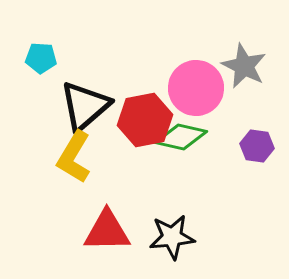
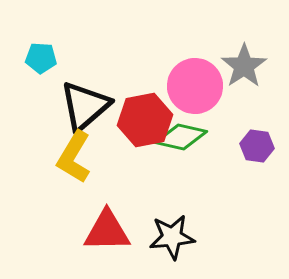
gray star: rotated 12 degrees clockwise
pink circle: moved 1 px left, 2 px up
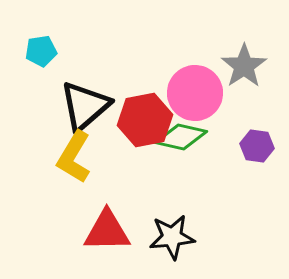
cyan pentagon: moved 7 px up; rotated 12 degrees counterclockwise
pink circle: moved 7 px down
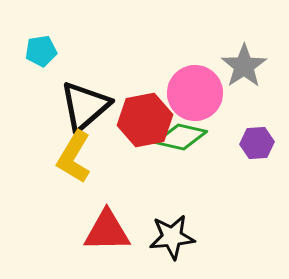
purple hexagon: moved 3 px up; rotated 12 degrees counterclockwise
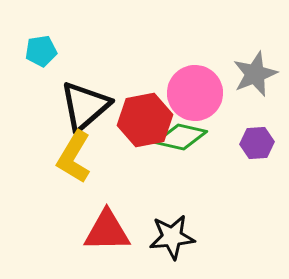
gray star: moved 11 px right, 8 px down; rotated 12 degrees clockwise
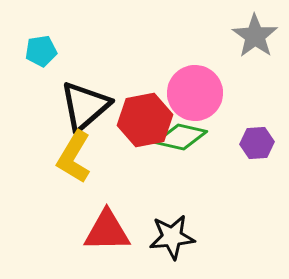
gray star: moved 38 px up; rotated 15 degrees counterclockwise
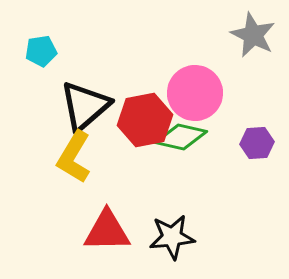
gray star: moved 2 px left, 1 px up; rotated 9 degrees counterclockwise
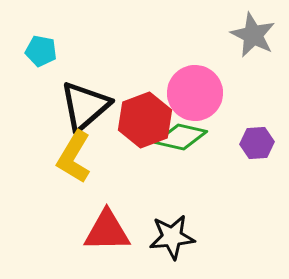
cyan pentagon: rotated 20 degrees clockwise
red hexagon: rotated 10 degrees counterclockwise
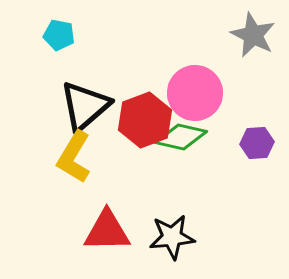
cyan pentagon: moved 18 px right, 16 px up
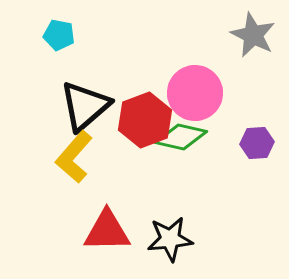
yellow L-shape: rotated 10 degrees clockwise
black star: moved 2 px left, 2 px down
